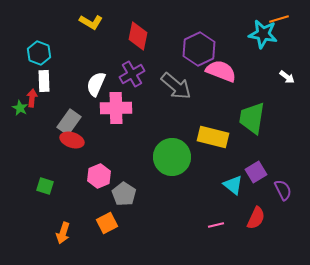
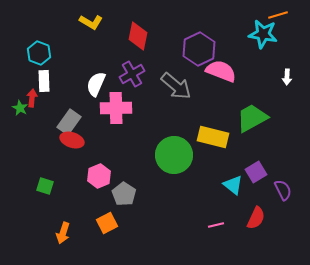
orange line: moved 1 px left, 4 px up
white arrow: rotated 56 degrees clockwise
green trapezoid: rotated 52 degrees clockwise
green circle: moved 2 px right, 2 px up
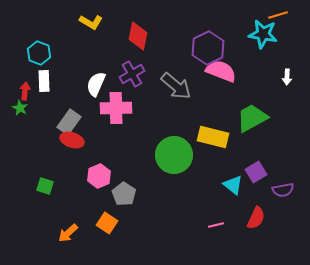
purple hexagon: moved 9 px right, 1 px up
red arrow: moved 7 px left, 7 px up
purple semicircle: rotated 105 degrees clockwise
orange square: rotated 30 degrees counterclockwise
orange arrow: moved 5 px right; rotated 30 degrees clockwise
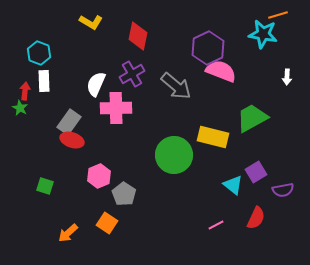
pink line: rotated 14 degrees counterclockwise
